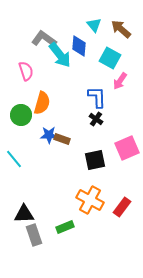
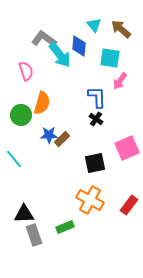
cyan square: rotated 20 degrees counterclockwise
brown rectangle: rotated 63 degrees counterclockwise
black square: moved 3 px down
red rectangle: moved 7 px right, 2 px up
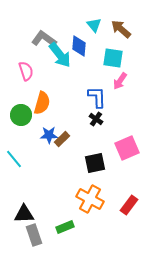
cyan square: moved 3 px right
orange cross: moved 1 px up
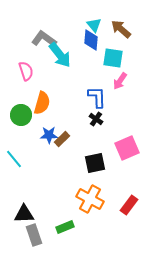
blue diamond: moved 12 px right, 6 px up
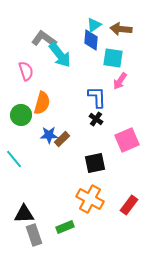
cyan triangle: rotated 35 degrees clockwise
brown arrow: rotated 35 degrees counterclockwise
pink square: moved 8 px up
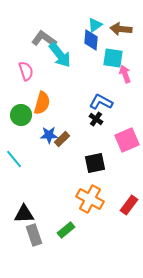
cyan triangle: moved 1 px right
pink arrow: moved 5 px right, 7 px up; rotated 126 degrees clockwise
blue L-shape: moved 4 px right, 5 px down; rotated 60 degrees counterclockwise
green rectangle: moved 1 px right, 3 px down; rotated 18 degrees counterclockwise
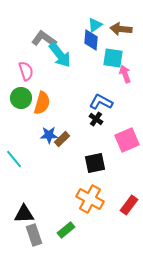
green circle: moved 17 px up
